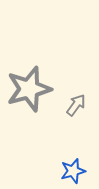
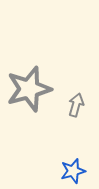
gray arrow: rotated 20 degrees counterclockwise
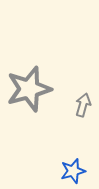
gray arrow: moved 7 px right
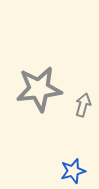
gray star: moved 10 px right; rotated 9 degrees clockwise
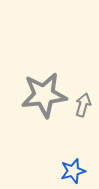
gray star: moved 5 px right, 6 px down
